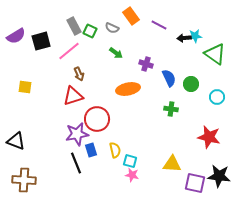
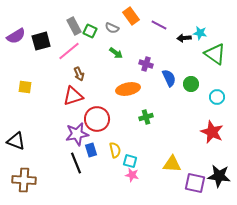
cyan star: moved 5 px right, 3 px up; rotated 16 degrees clockwise
green cross: moved 25 px left, 8 px down; rotated 24 degrees counterclockwise
red star: moved 3 px right, 5 px up; rotated 10 degrees clockwise
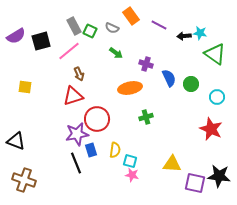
black arrow: moved 2 px up
orange ellipse: moved 2 px right, 1 px up
red star: moved 1 px left, 3 px up
yellow semicircle: rotated 21 degrees clockwise
brown cross: rotated 15 degrees clockwise
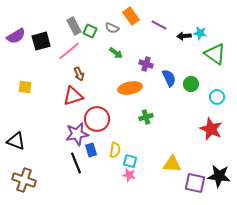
pink star: moved 3 px left
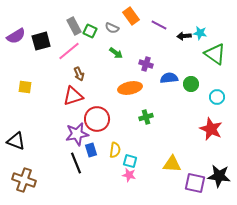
blue semicircle: rotated 72 degrees counterclockwise
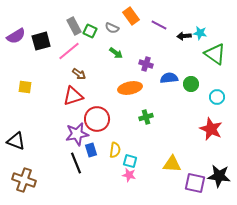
brown arrow: rotated 32 degrees counterclockwise
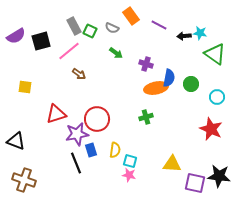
blue semicircle: rotated 108 degrees clockwise
orange ellipse: moved 26 px right
red triangle: moved 17 px left, 18 px down
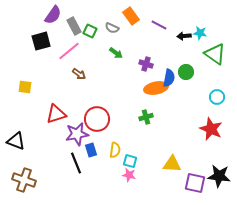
purple semicircle: moved 37 px right, 21 px up; rotated 24 degrees counterclockwise
green circle: moved 5 px left, 12 px up
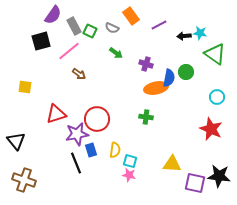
purple line: rotated 56 degrees counterclockwise
green cross: rotated 24 degrees clockwise
black triangle: rotated 30 degrees clockwise
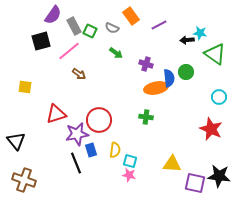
black arrow: moved 3 px right, 4 px down
blue semicircle: rotated 18 degrees counterclockwise
cyan circle: moved 2 px right
red circle: moved 2 px right, 1 px down
